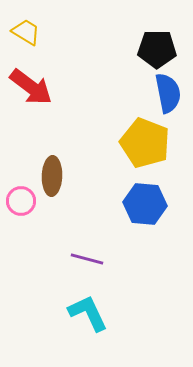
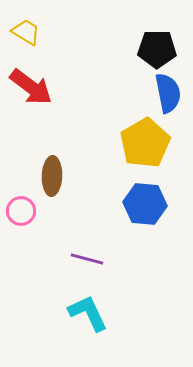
yellow pentagon: rotated 21 degrees clockwise
pink circle: moved 10 px down
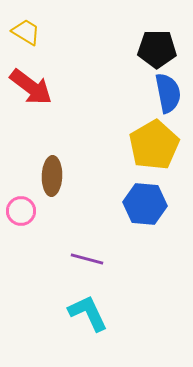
yellow pentagon: moved 9 px right, 2 px down
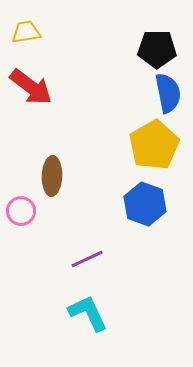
yellow trapezoid: rotated 40 degrees counterclockwise
blue hexagon: rotated 15 degrees clockwise
purple line: rotated 40 degrees counterclockwise
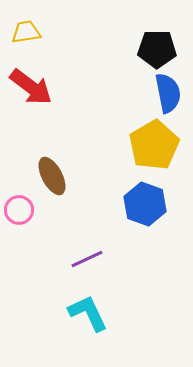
brown ellipse: rotated 30 degrees counterclockwise
pink circle: moved 2 px left, 1 px up
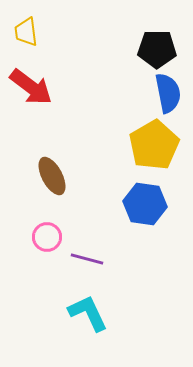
yellow trapezoid: rotated 88 degrees counterclockwise
blue hexagon: rotated 12 degrees counterclockwise
pink circle: moved 28 px right, 27 px down
purple line: rotated 40 degrees clockwise
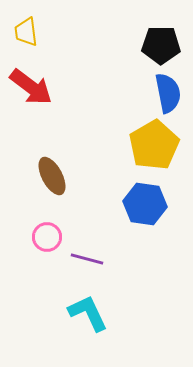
black pentagon: moved 4 px right, 4 px up
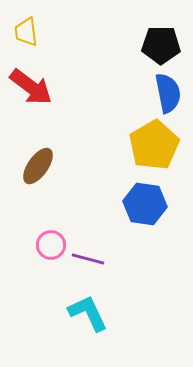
brown ellipse: moved 14 px left, 10 px up; rotated 63 degrees clockwise
pink circle: moved 4 px right, 8 px down
purple line: moved 1 px right
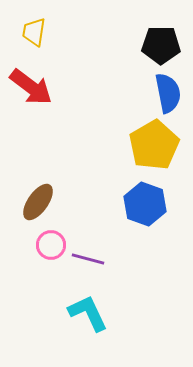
yellow trapezoid: moved 8 px right; rotated 16 degrees clockwise
brown ellipse: moved 36 px down
blue hexagon: rotated 12 degrees clockwise
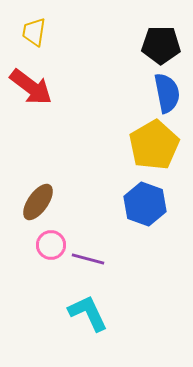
blue semicircle: moved 1 px left
